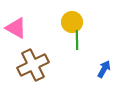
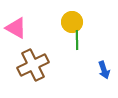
blue arrow: moved 1 px down; rotated 132 degrees clockwise
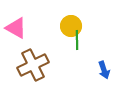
yellow circle: moved 1 px left, 4 px down
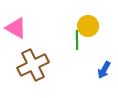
yellow circle: moved 17 px right
blue arrow: rotated 48 degrees clockwise
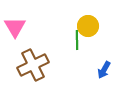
pink triangle: moved 1 px left, 1 px up; rotated 30 degrees clockwise
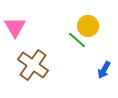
green line: rotated 48 degrees counterclockwise
brown cross: rotated 28 degrees counterclockwise
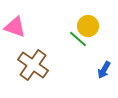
pink triangle: rotated 40 degrees counterclockwise
green line: moved 1 px right, 1 px up
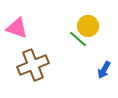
pink triangle: moved 2 px right, 1 px down
brown cross: rotated 32 degrees clockwise
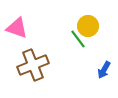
green line: rotated 12 degrees clockwise
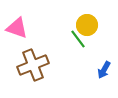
yellow circle: moved 1 px left, 1 px up
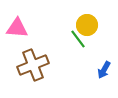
pink triangle: rotated 15 degrees counterclockwise
